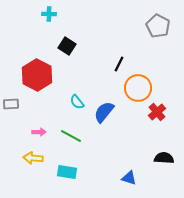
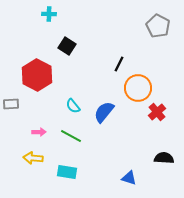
cyan semicircle: moved 4 px left, 4 px down
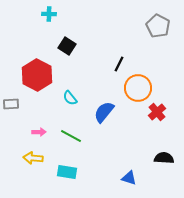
cyan semicircle: moved 3 px left, 8 px up
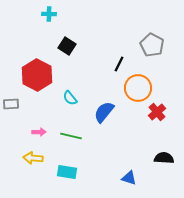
gray pentagon: moved 6 px left, 19 px down
green line: rotated 15 degrees counterclockwise
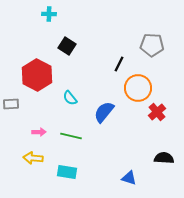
gray pentagon: rotated 25 degrees counterclockwise
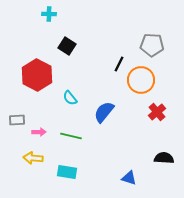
orange circle: moved 3 px right, 8 px up
gray rectangle: moved 6 px right, 16 px down
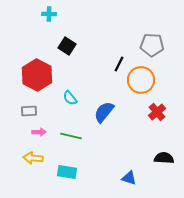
gray rectangle: moved 12 px right, 9 px up
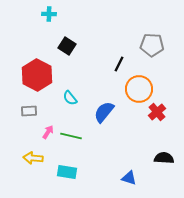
orange circle: moved 2 px left, 9 px down
pink arrow: moved 9 px right; rotated 56 degrees counterclockwise
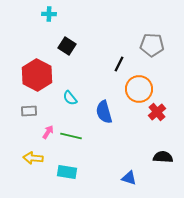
blue semicircle: rotated 55 degrees counterclockwise
black semicircle: moved 1 px left, 1 px up
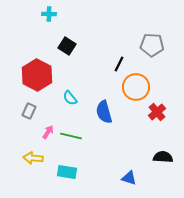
orange circle: moved 3 px left, 2 px up
gray rectangle: rotated 63 degrees counterclockwise
